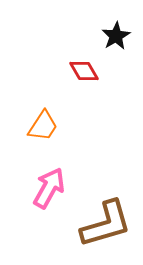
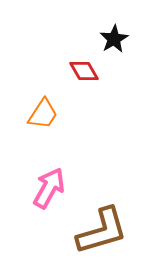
black star: moved 2 px left, 3 px down
orange trapezoid: moved 12 px up
brown L-shape: moved 4 px left, 7 px down
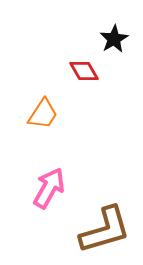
brown L-shape: moved 3 px right, 1 px up
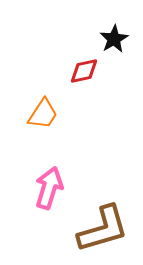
red diamond: rotated 72 degrees counterclockwise
pink arrow: rotated 12 degrees counterclockwise
brown L-shape: moved 2 px left, 1 px up
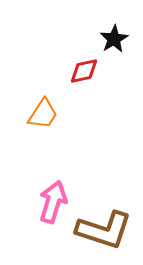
pink arrow: moved 4 px right, 14 px down
brown L-shape: moved 1 px right, 1 px down; rotated 34 degrees clockwise
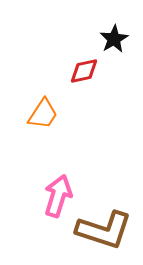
pink arrow: moved 5 px right, 6 px up
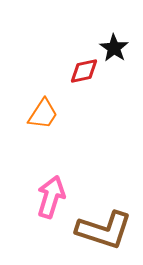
black star: moved 9 px down; rotated 8 degrees counterclockwise
pink arrow: moved 7 px left, 1 px down
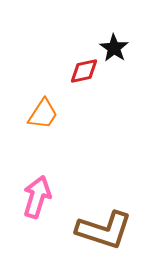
pink arrow: moved 14 px left
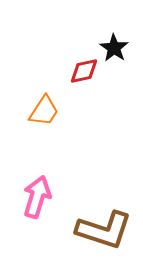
orange trapezoid: moved 1 px right, 3 px up
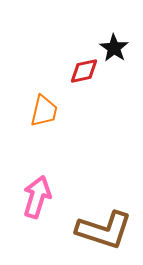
orange trapezoid: rotated 20 degrees counterclockwise
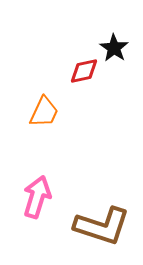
orange trapezoid: moved 1 px down; rotated 12 degrees clockwise
brown L-shape: moved 2 px left, 4 px up
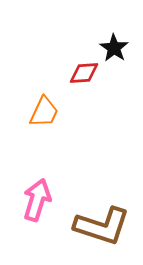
red diamond: moved 2 px down; rotated 8 degrees clockwise
pink arrow: moved 3 px down
